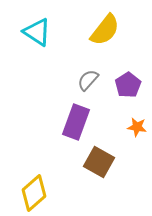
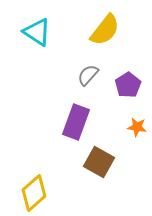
gray semicircle: moved 5 px up
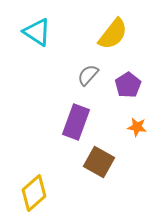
yellow semicircle: moved 8 px right, 4 px down
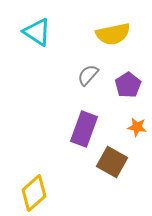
yellow semicircle: rotated 40 degrees clockwise
purple rectangle: moved 8 px right, 7 px down
brown square: moved 13 px right
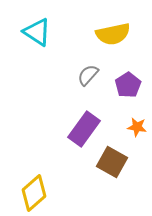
purple rectangle: rotated 16 degrees clockwise
